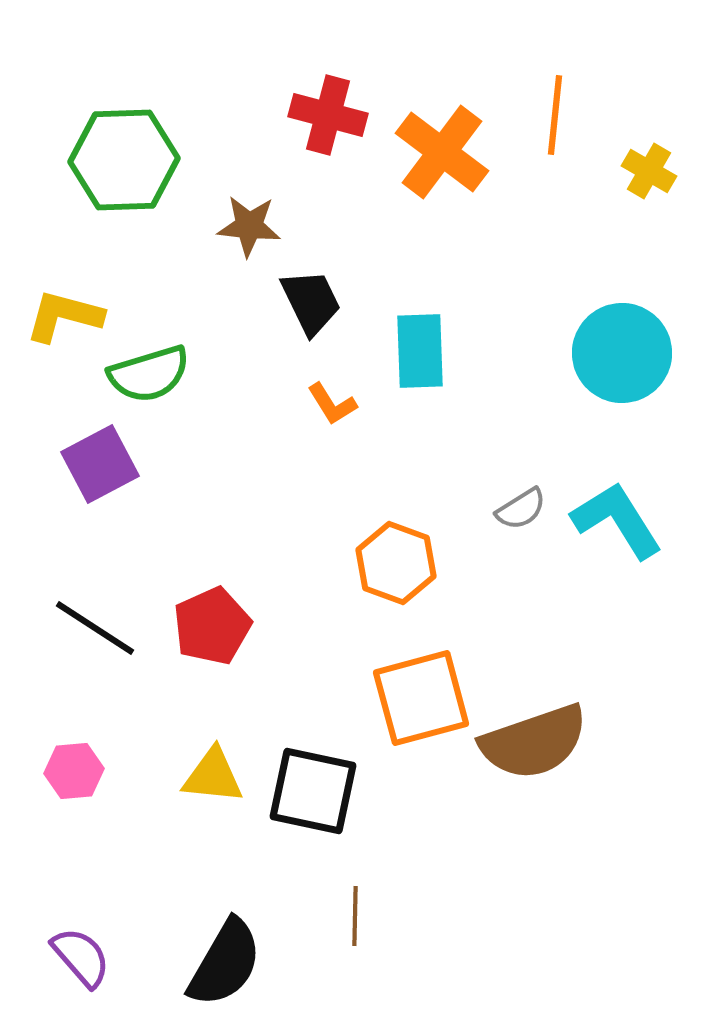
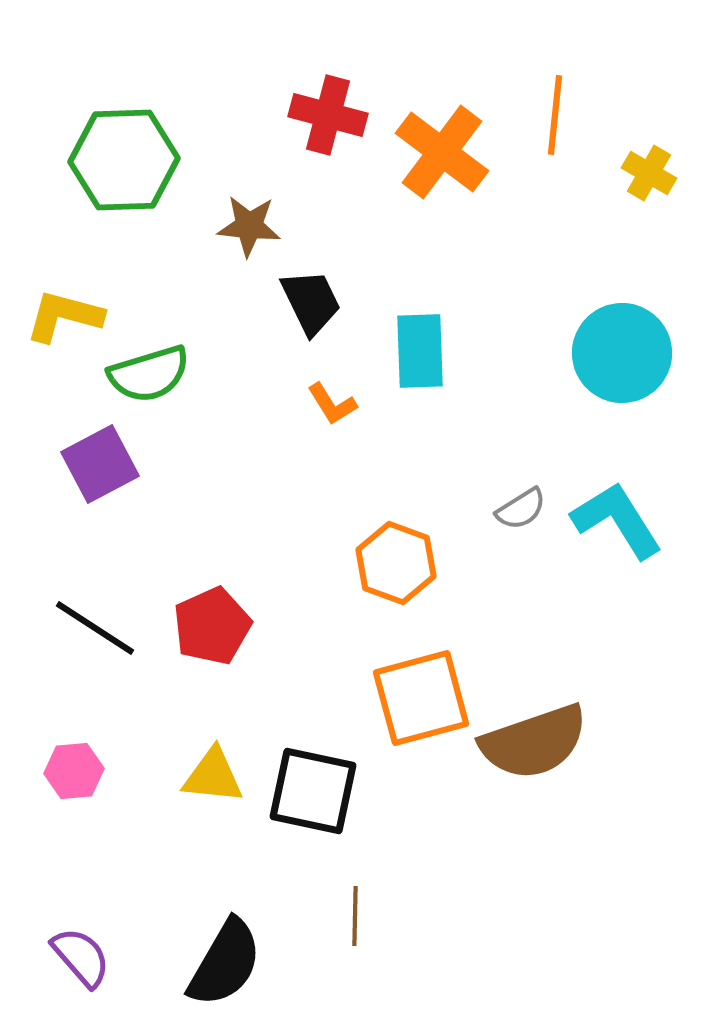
yellow cross: moved 2 px down
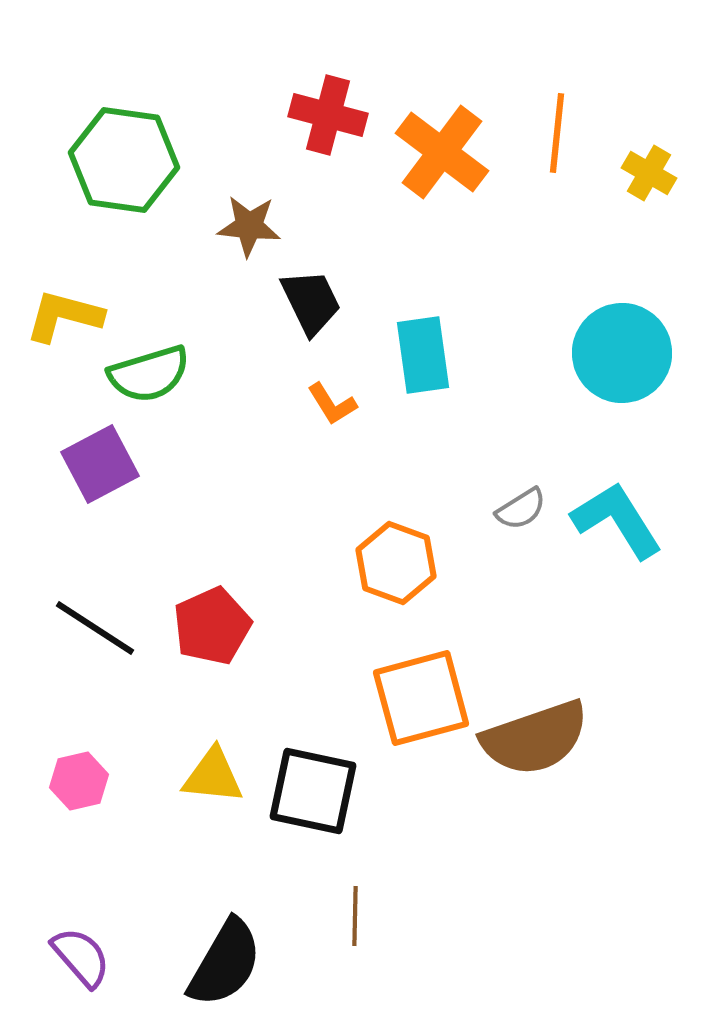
orange line: moved 2 px right, 18 px down
green hexagon: rotated 10 degrees clockwise
cyan rectangle: moved 3 px right, 4 px down; rotated 6 degrees counterclockwise
brown semicircle: moved 1 px right, 4 px up
pink hexagon: moved 5 px right, 10 px down; rotated 8 degrees counterclockwise
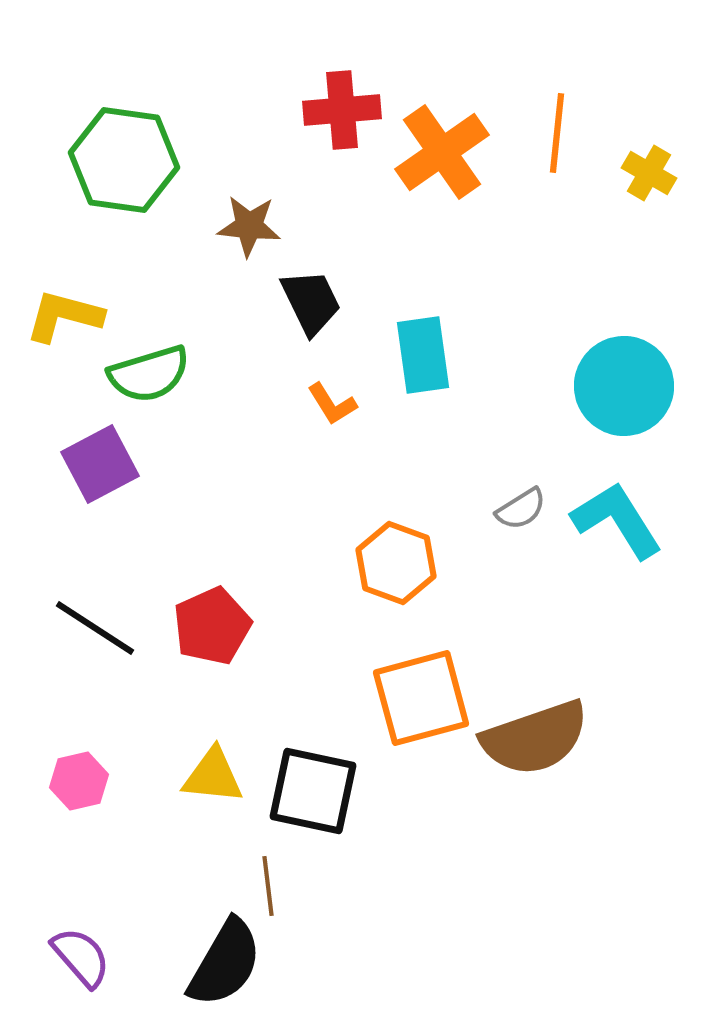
red cross: moved 14 px right, 5 px up; rotated 20 degrees counterclockwise
orange cross: rotated 18 degrees clockwise
cyan circle: moved 2 px right, 33 px down
brown line: moved 87 px left, 30 px up; rotated 8 degrees counterclockwise
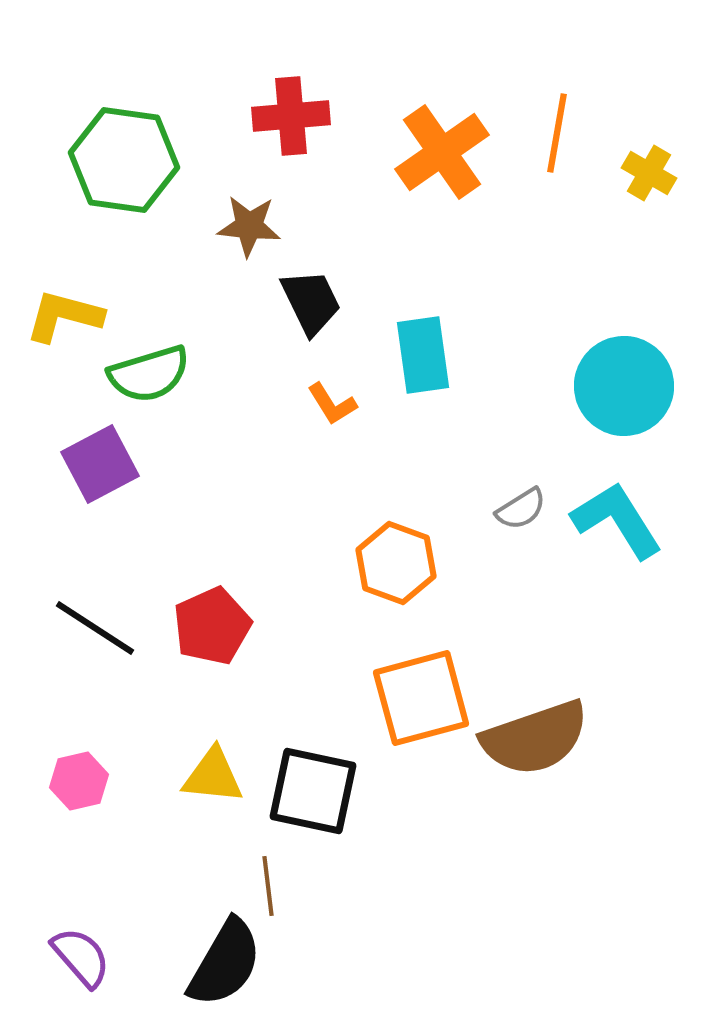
red cross: moved 51 px left, 6 px down
orange line: rotated 4 degrees clockwise
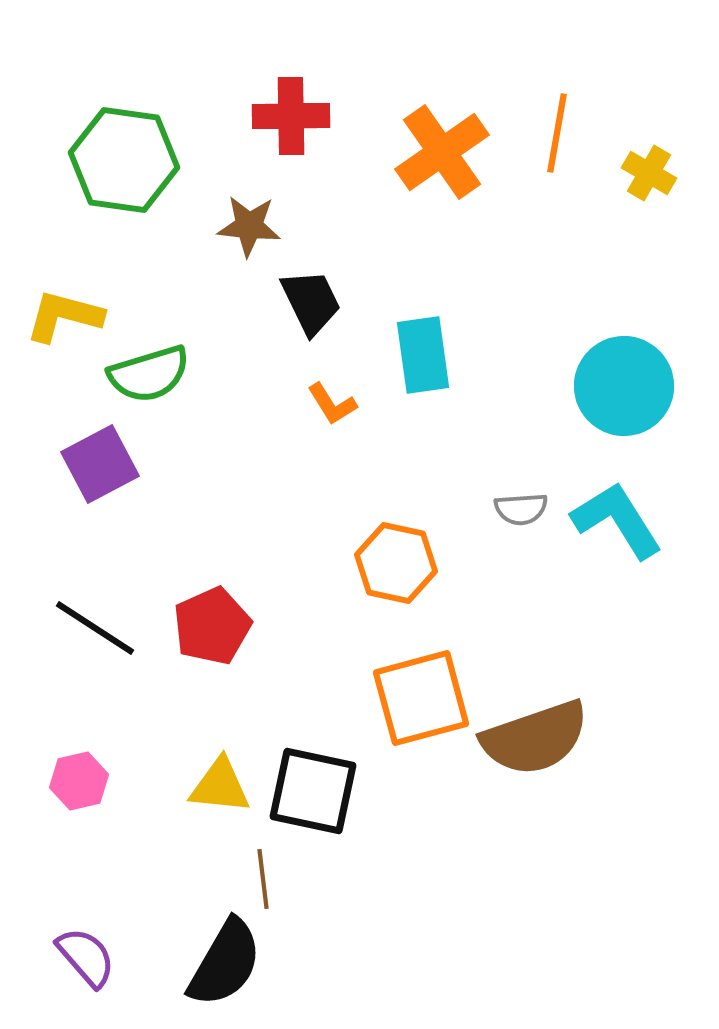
red cross: rotated 4 degrees clockwise
gray semicircle: rotated 28 degrees clockwise
orange hexagon: rotated 8 degrees counterclockwise
yellow triangle: moved 7 px right, 10 px down
brown line: moved 5 px left, 7 px up
purple semicircle: moved 5 px right
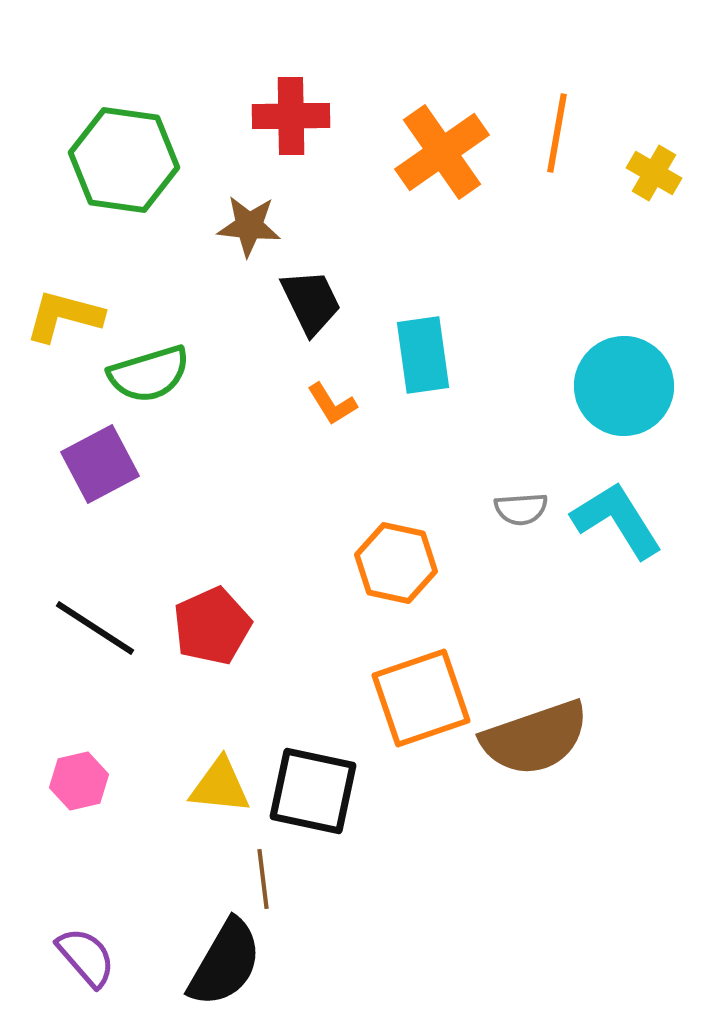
yellow cross: moved 5 px right
orange square: rotated 4 degrees counterclockwise
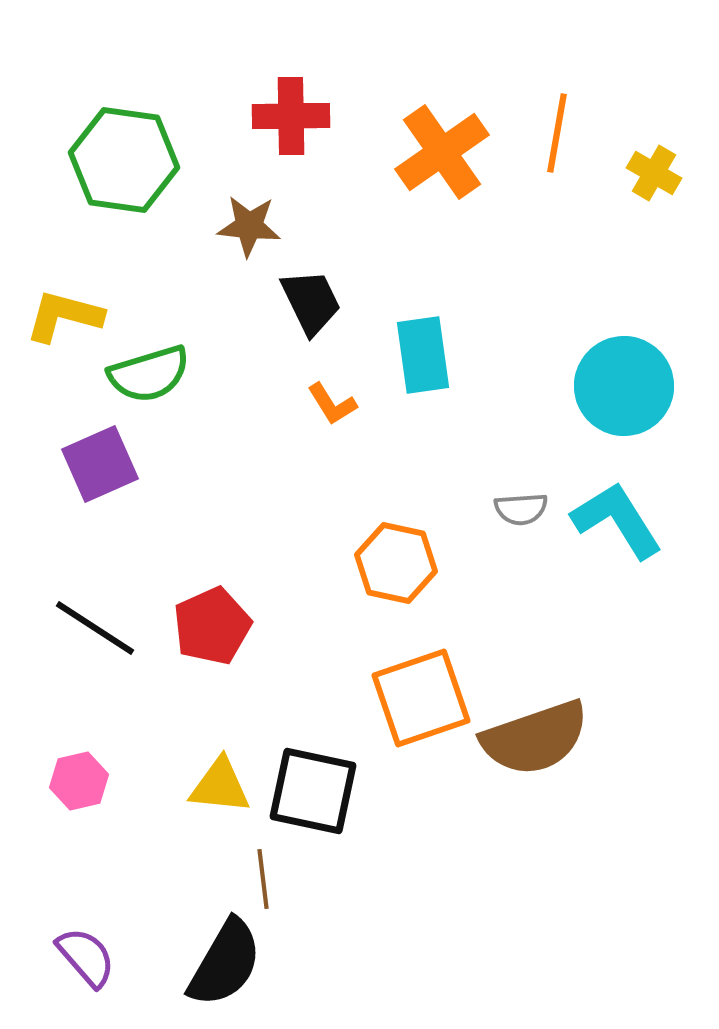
purple square: rotated 4 degrees clockwise
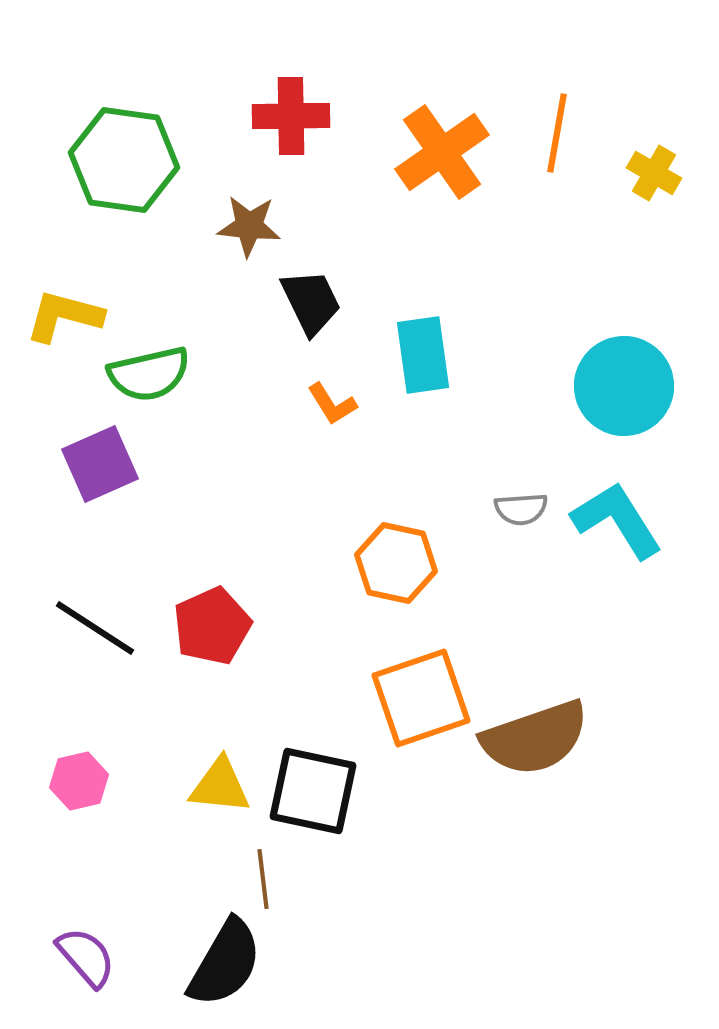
green semicircle: rotated 4 degrees clockwise
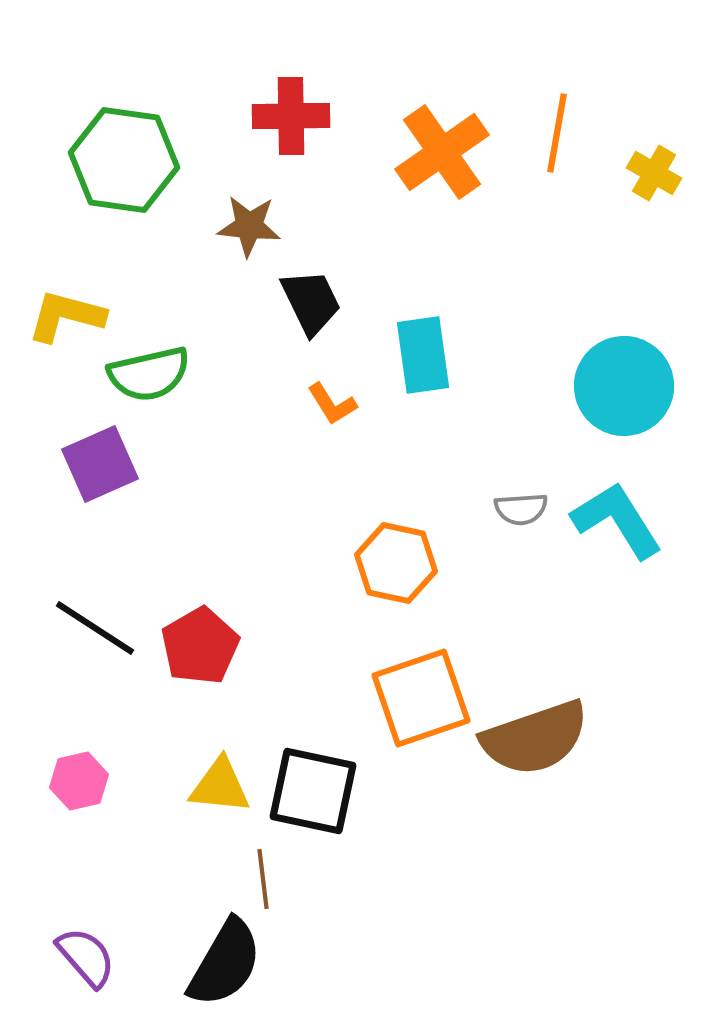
yellow L-shape: moved 2 px right
red pentagon: moved 12 px left, 20 px down; rotated 6 degrees counterclockwise
